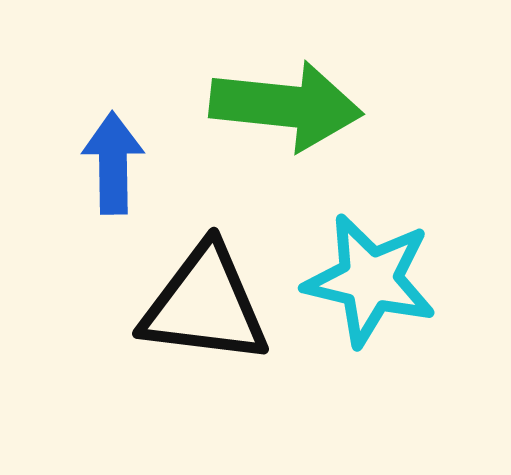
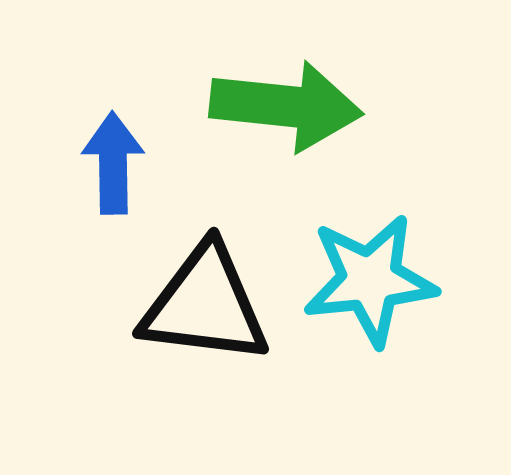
cyan star: rotated 19 degrees counterclockwise
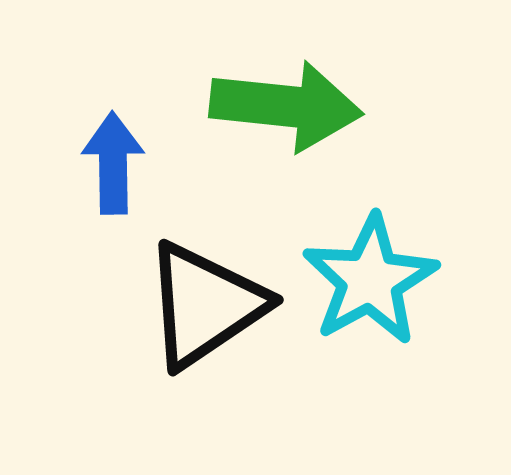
cyan star: rotated 23 degrees counterclockwise
black triangle: rotated 41 degrees counterclockwise
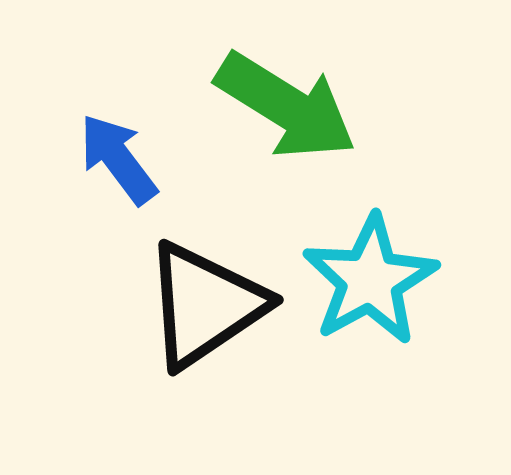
green arrow: rotated 26 degrees clockwise
blue arrow: moved 5 px right, 4 px up; rotated 36 degrees counterclockwise
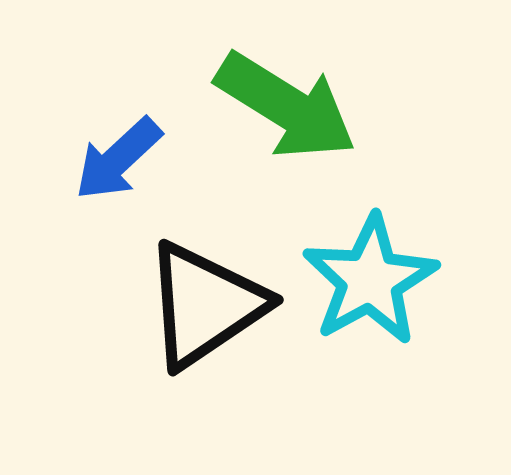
blue arrow: rotated 96 degrees counterclockwise
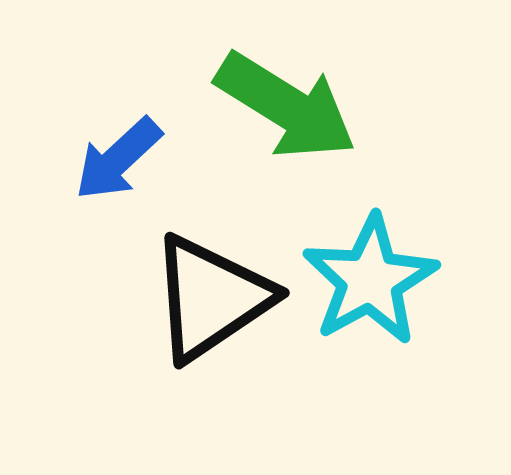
black triangle: moved 6 px right, 7 px up
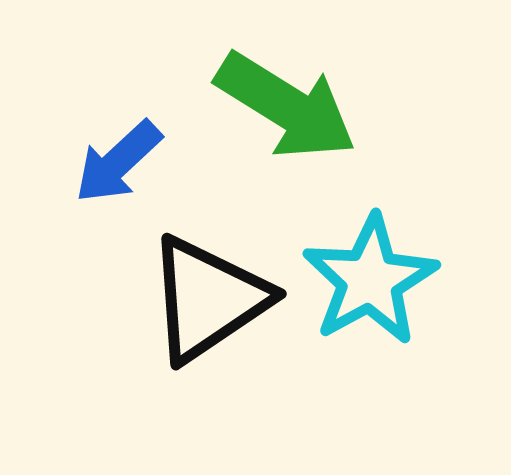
blue arrow: moved 3 px down
black triangle: moved 3 px left, 1 px down
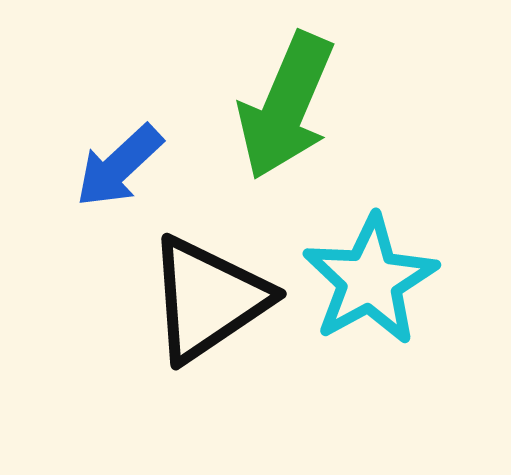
green arrow: rotated 81 degrees clockwise
blue arrow: moved 1 px right, 4 px down
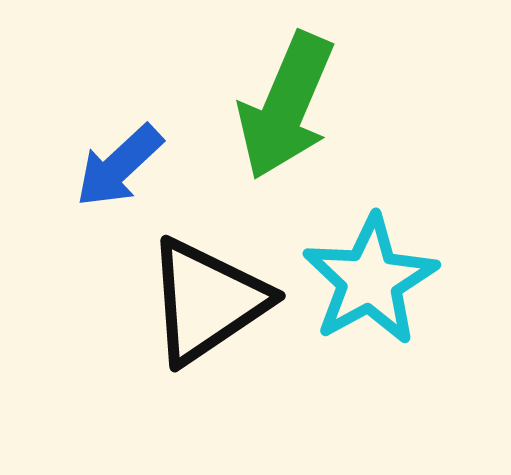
black triangle: moved 1 px left, 2 px down
